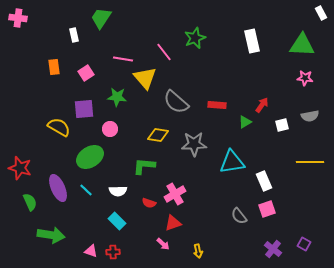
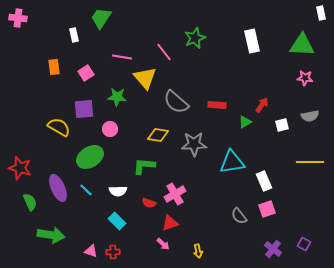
white rectangle at (321, 13): rotated 16 degrees clockwise
pink line at (123, 59): moved 1 px left, 2 px up
red triangle at (173, 223): moved 3 px left
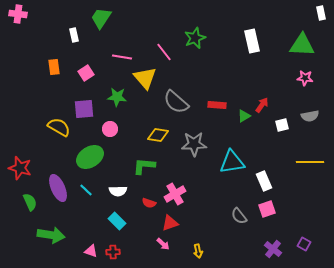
pink cross at (18, 18): moved 4 px up
green triangle at (245, 122): moved 1 px left, 6 px up
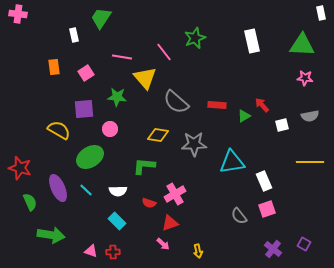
red arrow at (262, 105): rotated 77 degrees counterclockwise
yellow semicircle at (59, 127): moved 3 px down
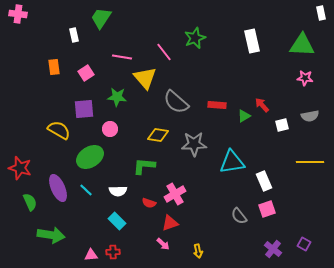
pink triangle at (91, 251): moved 4 px down; rotated 24 degrees counterclockwise
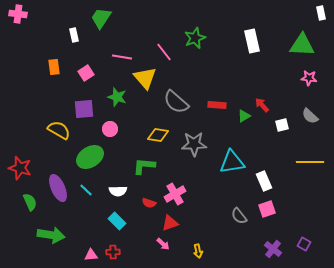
pink star at (305, 78): moved 4 px right
green star at (117, 97): rotated 12 degrees clockwise
gray semicircle at (310, 116): rotated 54 degrees clockwise
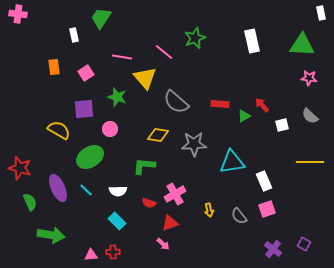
pink line at (164, 52): rotated 12 degrees counterclockwise
red rectangle at (217, 105): moved 3 px right, 1 px up
yellow arrow at (198, 251): moved 11 px right, 41 px up
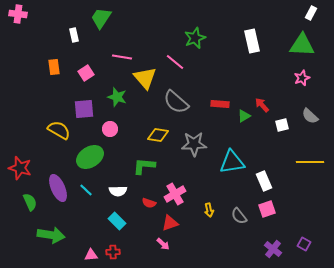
white rectangle at (321, 13): moved 10 px left; rotated 40 degrees clockwise
pink line at (164, 52): moved 11 px right, 10 px down
pink star at (309, 78): moved 7 px left; rotated 28 degrees counterclockwise
